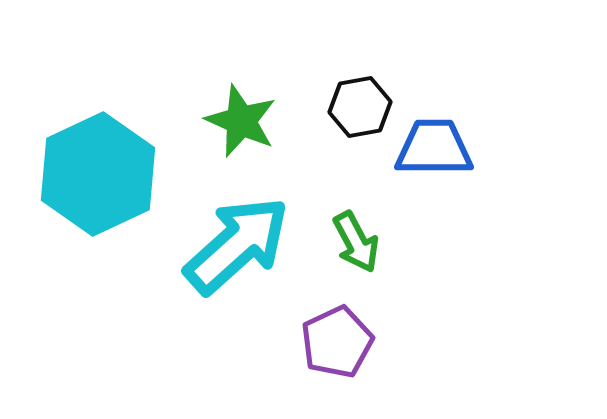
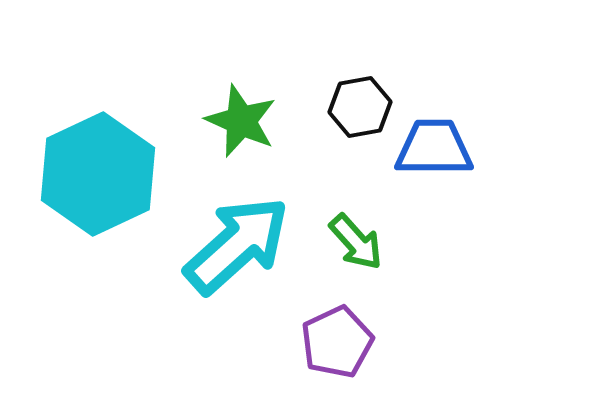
green arrow: rotated 14 degrees counterclockwise
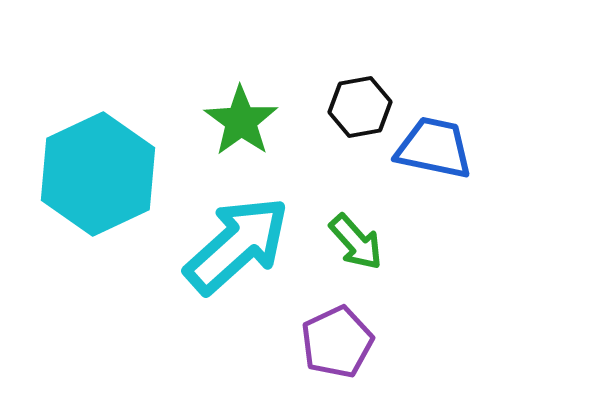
green star: rotated 12 degrees clockwise
blue trapezoid: rotated 12 degrees clockwise
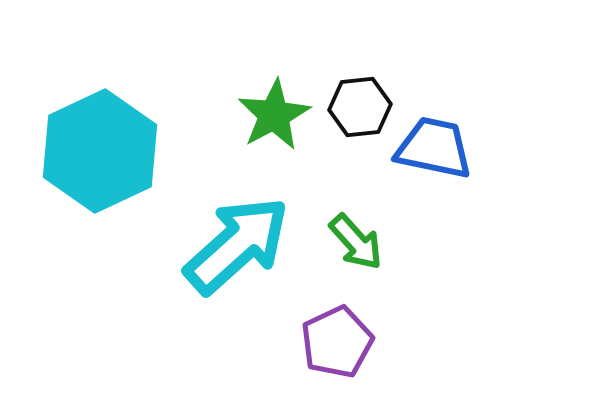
black hexagon: rotated 4 degrees clockwise
green star: moved 33 px right, 6 px up; rotated 8 degrees clockwise
cyan hexagon: moved 2 px right, 23 px up
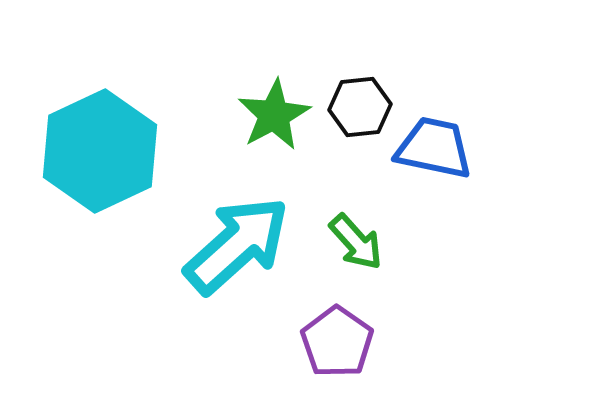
purple pentagon: rotated 12 degrees counterclockwise
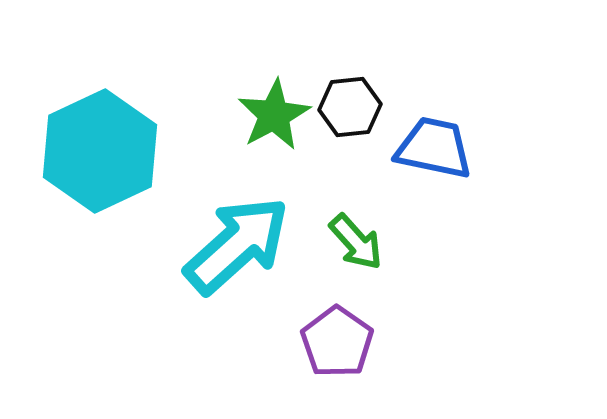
black hexagon: moved 10 px left
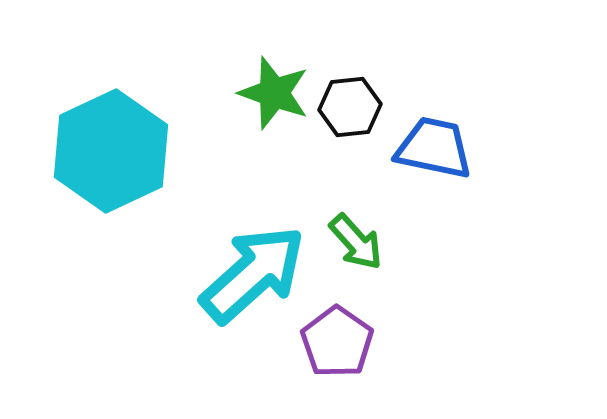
green star: moved 22 px up; rotated 24 degrees counterclockwise
cyan hexagon: moved 11 px right
cyan arrow: moved 16 px right, 29 px down
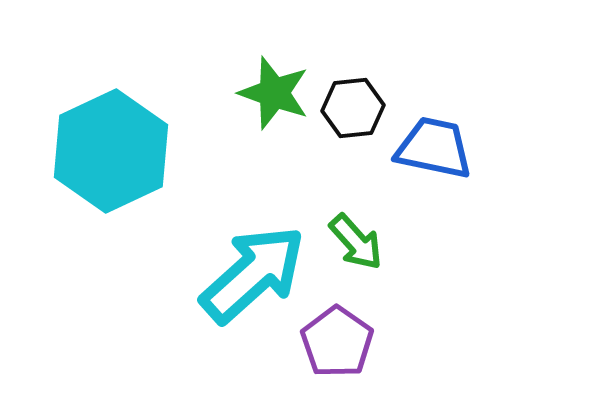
black hexagon: moved 3 px right, 1 px down
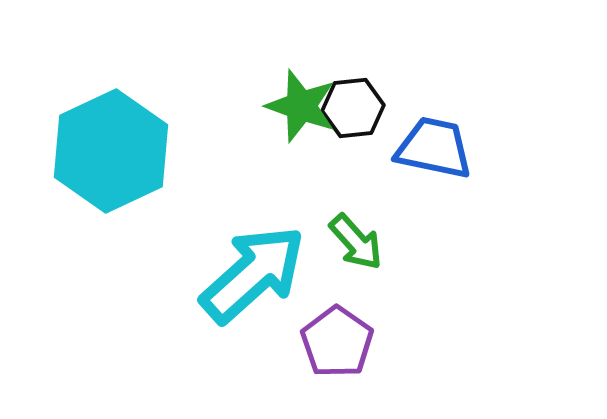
green star: moved 27 px right, 13 px down
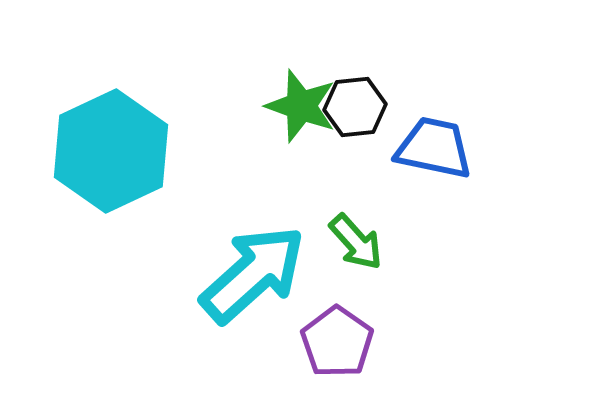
black hexagon: moved 2 px right, 1 px up
